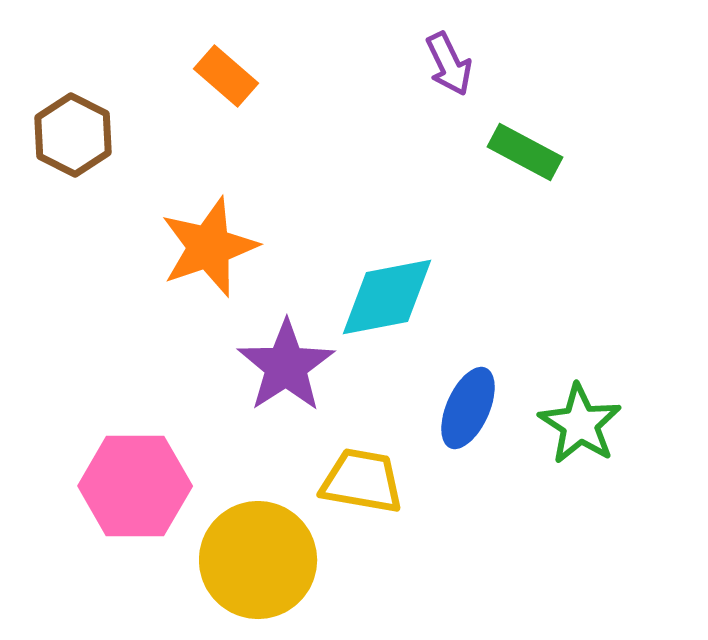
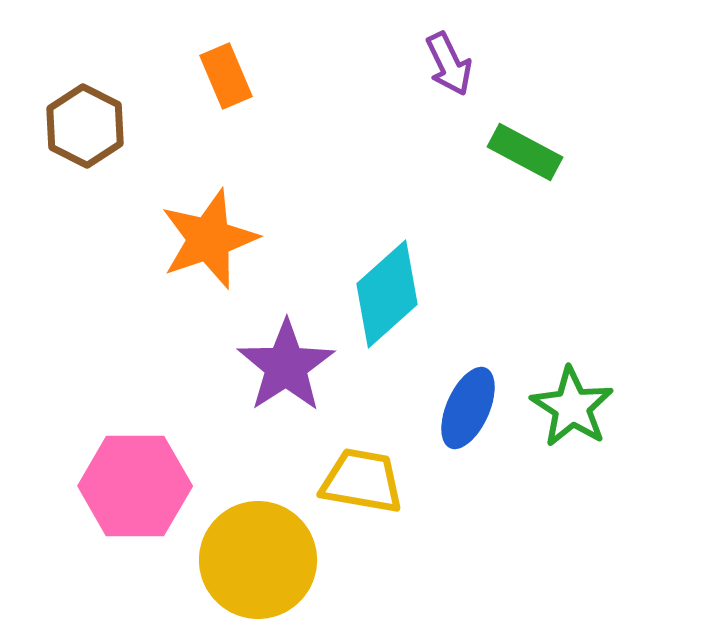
orange rectangle: rotated 26 degrees clockwise
brown hexagon: moved 12 px right, 9 px up
orange star: moved 8 px up
cyan diamond: moved 3 px up; rotated 31 degrees counterclockwise
green star: moved 8 px left, 17 px up
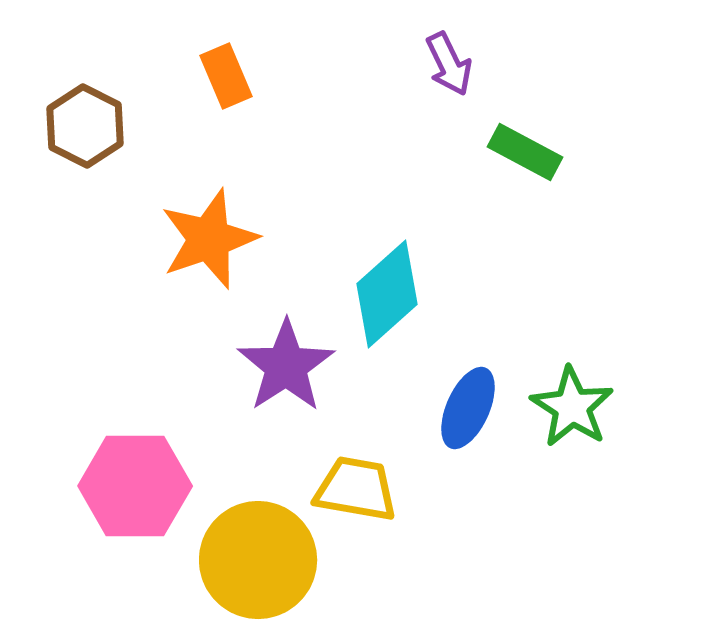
yellow trapezoid: moved 6 px left, 8 px down
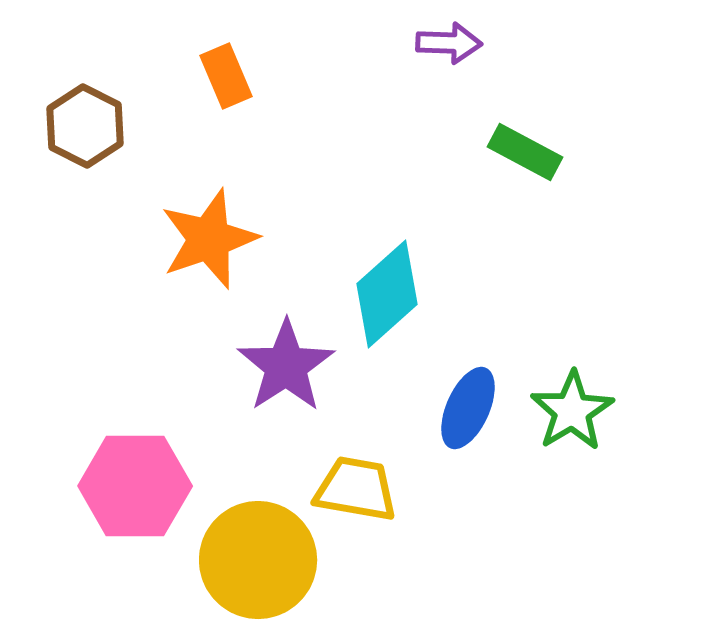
purple arrow: moved 21 px up; rotated 62 degrees counterclockwise
green star: moved 4 px down; rotated 8 degrees clockwise
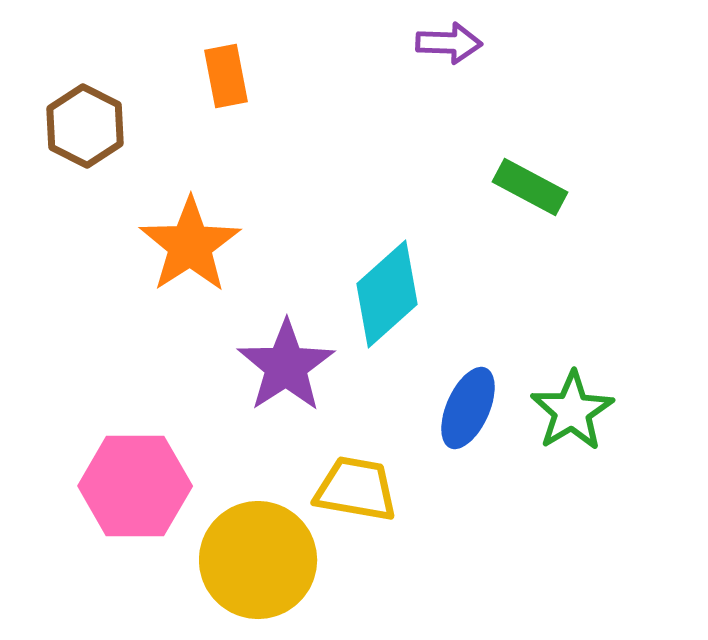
orange rectangle: rotated 12 degrees clockwise
green rectangle: moved 5 px right, 35 px down
orange star: moved 19 px left, 6 px down; rotated 14 degrees counterclockwise
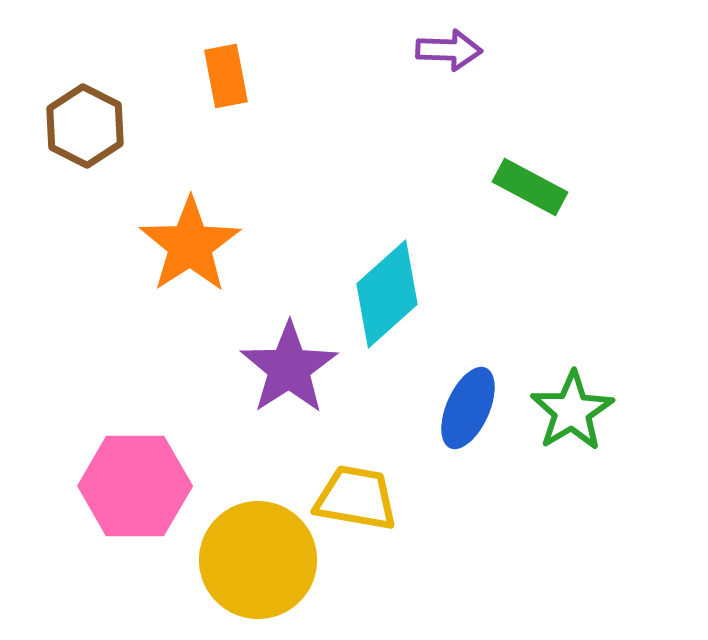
purple arrow: moved 7 px down
purple star: moved 3 px right, 2 px down
yellow trapezoid: moved 9 px down
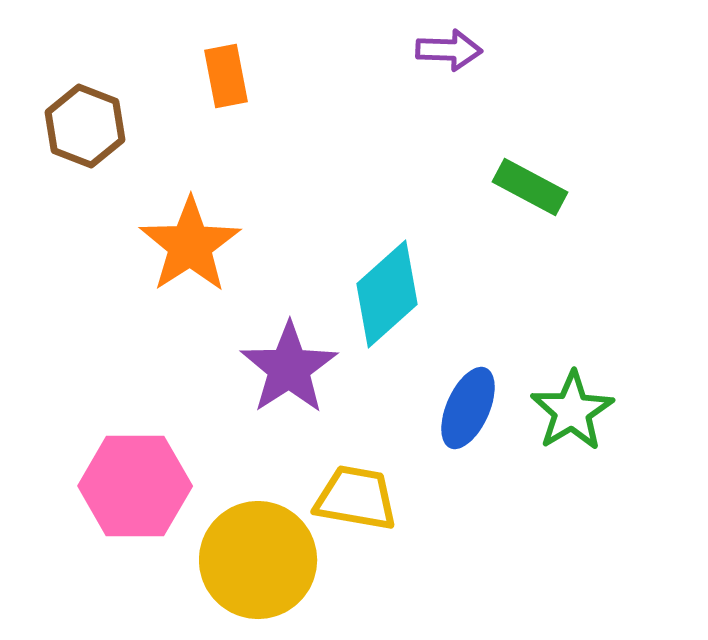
brown hexagon: rotated 6 degrees counterclockwise
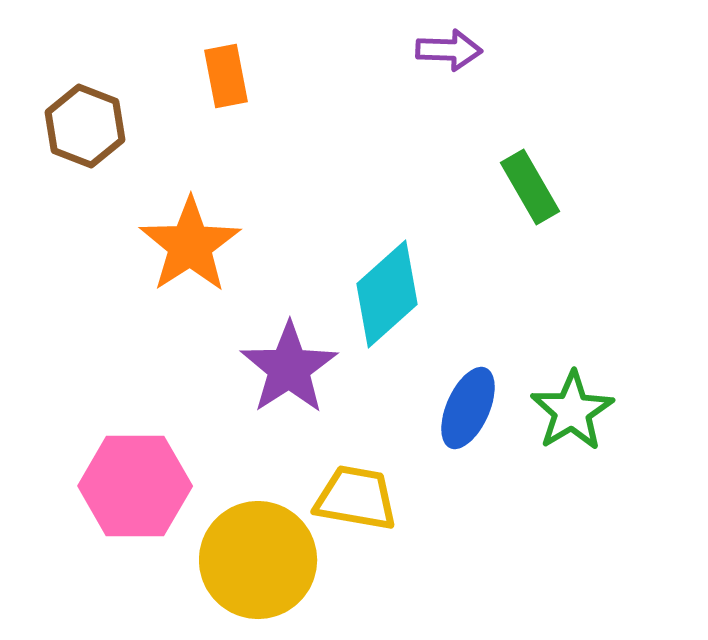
green rectangle: rotated 32 degrees clockwise
